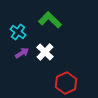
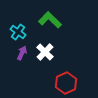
purple arrow: rotated 32 degrees counterclockwise
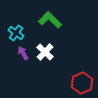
cyan cross: moved 2 px left, 1 px down
purple arrow: moved 1 px right; rotated 56 degrees counterclockwise
red hexagon: moved 16 px right
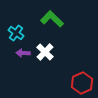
green L-shape: moved 2 px right, 1 px up
purple arrow: rotated 56 degrees counterclockwise
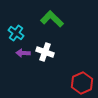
white cross: rotated 24 degrees counterclockwise
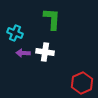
green L-shape: rotated 50 degrees clockwise
cyan cross: moved 1 px left; rotated 14 degrees counterclockwise
white cross: rotated 12 degrees counterclockwise
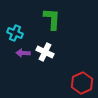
white cross: rotated 18 degrees clockwise
